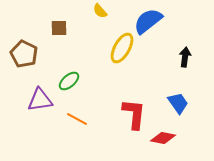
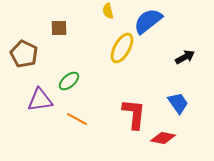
yellow semicircle: moved 8 px right; rotated 28 degrees clockwise
black arrow: rotated 54 degrees clockwise
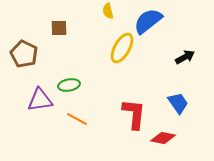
green ellipse: moved 4 px down; rotated 30 degrees clockwise
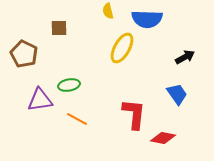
blue semicircle: moved 1 px left, 2 px up; rotated 140 degrees counterclockwise
blue trapezoid: moved 1 px left, 9 px up
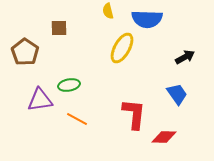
brown pentagon: moved 1 px right, 2 px up; rotated 8 degrees clockwise
red diamond: moved 1 px right, 1 px up; rotated 10 degrees counterclockwise
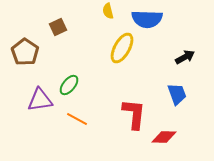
brown square: moved 1 px left, 1 px up; rotated 24 degrees counterclockwise
green ellipse: rotated 40 degrees counterclockwise
blue trapezoid: rotated 15 degrees clockwise
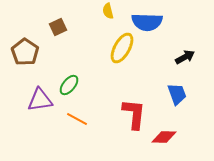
blue semicircle: moved 3 px down
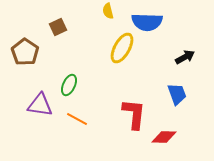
green ellipse: rotated 15 degrees counterclockwise
purple triangle: moved 5 px down; rotated 16 degrees clockwise
